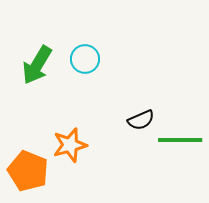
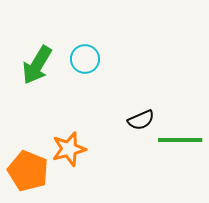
orange star: moved 1 px left, 4 px down
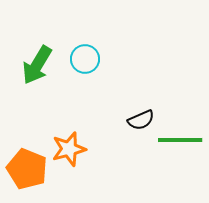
orange pentagon: moved 1 px left, 2 px up
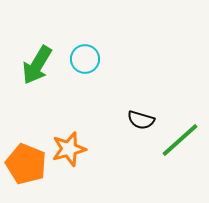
black semicircle: rotated 40 degrees clockwise
green line: rotated 42 degrees counterclockwise
orange pentagon: moved 1 px left, 5 px up
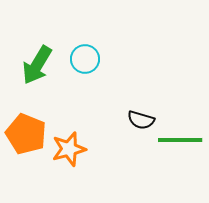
green line: rotated 42 degrees clockwise
orange pentagon: moved 30 px up
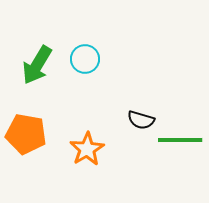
orange pentagon: rotated 12 degrees counterclockwise
orange star: moved 18 px right; rotated 16 degrees counterclockwise
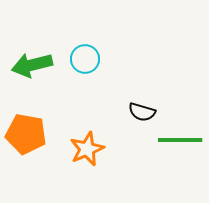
green arrow: moved 5 px left; rotated 45 degrees clockwise
black semicircle: moved 1 px right, 8 px up
orange star: rotated 8 degrees clockwise
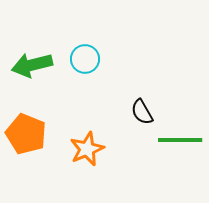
black semicircle: rotated 44 degrees clockwise
orange pentagon: rotated 12 degrees clockwise
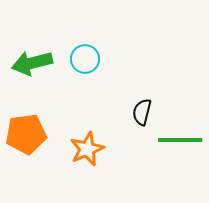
green arrow: moved 2 px up
black semicircle: rotated 44 degrees clockwise
orange pentagon: rotated 30 degrees counterclockwise
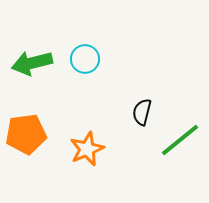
green line: rotated 39 degrees counterclockwise
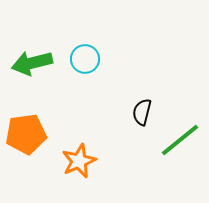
orange star: moved 8 px left, 12 px down
